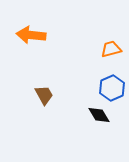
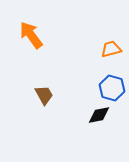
orange arrow: rotated 48 degrees clockwise
blue hexagon: rotated 20 degrees counterclockwise
black diamond: rotated 70 degrees counterclockwise
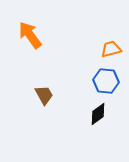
orange arrow: moved 1 px left
blue hexagon: moved 6 px left, 7 px up; rotated 10 degrees counterclockwise
black diamond: moved 1 px left, 1 px up; rotated 25 degrees counterclockwise
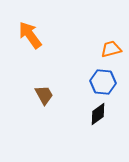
blue hexagon: moved 3 px left, 1 px down
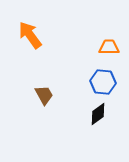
orange trapezoid: moved 2 px left, 2 px up; rotated 15 degrees clockwise
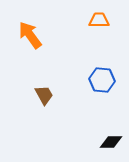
orange trapezoid: moved 10 px left, 27 px up
blue hexagon: moved 1 px left, 2 px up
black diamond: moved 13 px right, 28 px down; rotated 35 degrees clockwise
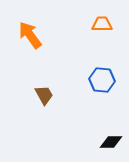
orange trapezoid: moved 3 px right, 4 px down
